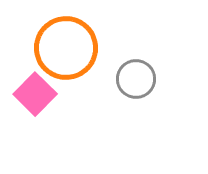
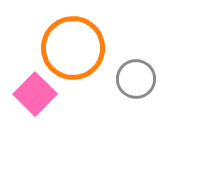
orange circle: moved 7 px right
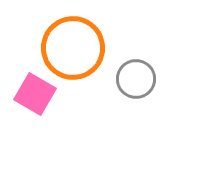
pink square: rotated 15 degrees counterclockwise
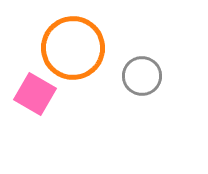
gray circle: moved 6 px right, 3 px up
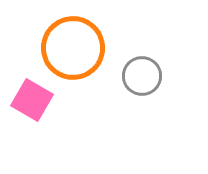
pink square: moved 3 px left, 6 px down
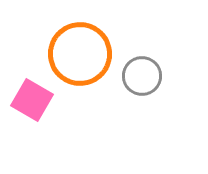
orange circle: moved 7 px right, 6 px down
